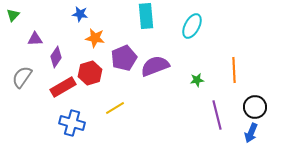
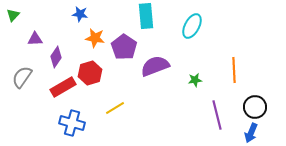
purple pentagon: moved 11 px up; rotated 15 degrees counterclockwise
green star: moved 2 px left
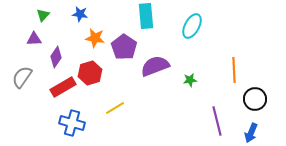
green triangle: moved 30 px right
purple triangle: moved 1 px left
green star: moved 5 px left
black circle: moved 8 px up
purple line: moved 6 px down
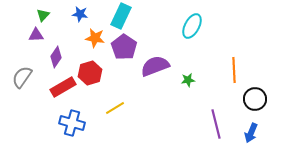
cyan rectangle: moved 25 px left; rotated 30 degrees clockwise
purple triangle: moved 2 px right, 4 px up
green star: moved 2 px left
purple line: moved 1 px left, 3 px down
